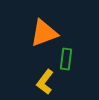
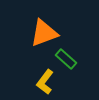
green rectangle: rotated 55 degrees counterclockwise
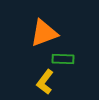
green rectangle: moved 3 px left; rotated 40 degrees counterclockwise
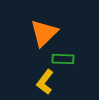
orange triangle: rotated 24 degrees counterclockwise
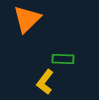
orange triangle: moved 17 px left, 14 px up
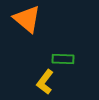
orange triangle: rotated 36 degrees counterclockwise
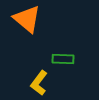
yellow L-shape: moved 6 px left, 1 px down
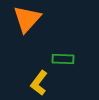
orange triangle: rotated 32 degrees clockwise
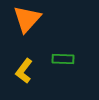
yellow L-shape: moved 15 px left, 12 px up
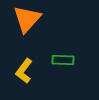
green rectangle: moved 1 px down
